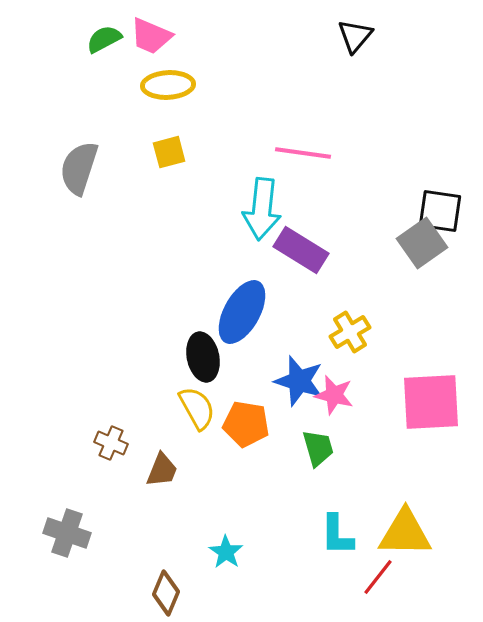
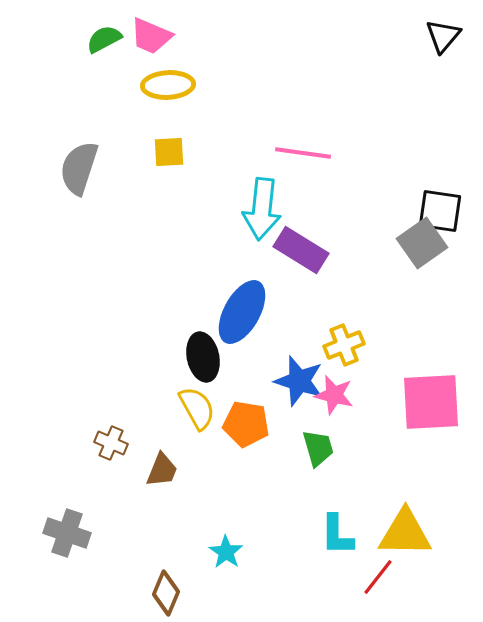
black triangle: moved 88 px right
yellow square: rotated 12 degrees clockwise
yellow cross: moved 6 px left, 13 px down; rotated 9 degrees clockwise
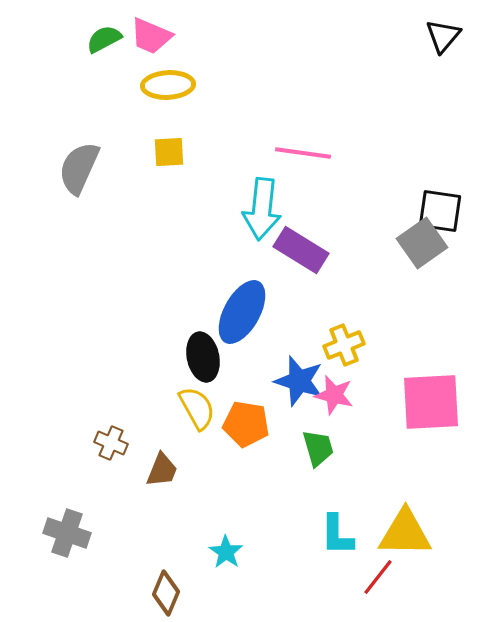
gray semicircle: rotated 6 degrees clockwise
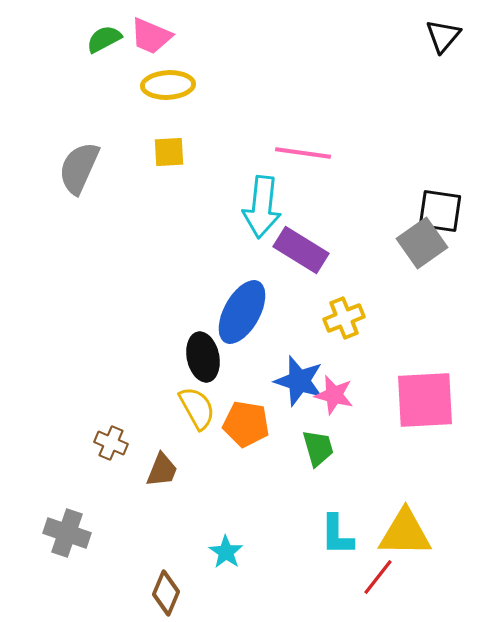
cyan arrow: moved 2 px up
yellow cross: moved 27 px up
pink square: moved 6 px left, 2 px up
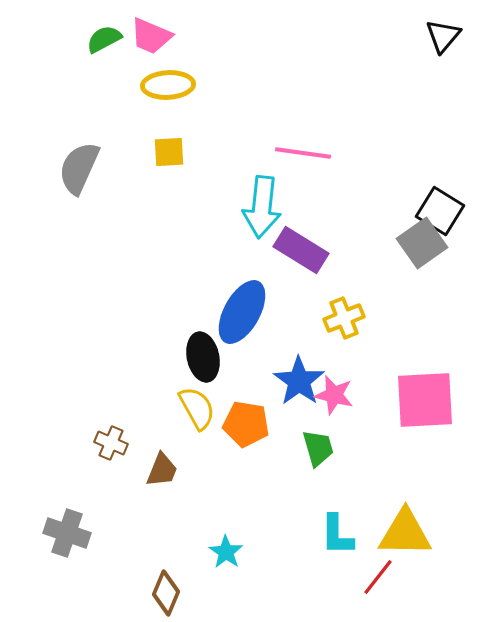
black square: rotated 24 degrees clockwise
blue star: rotated 18 degrees clockwise
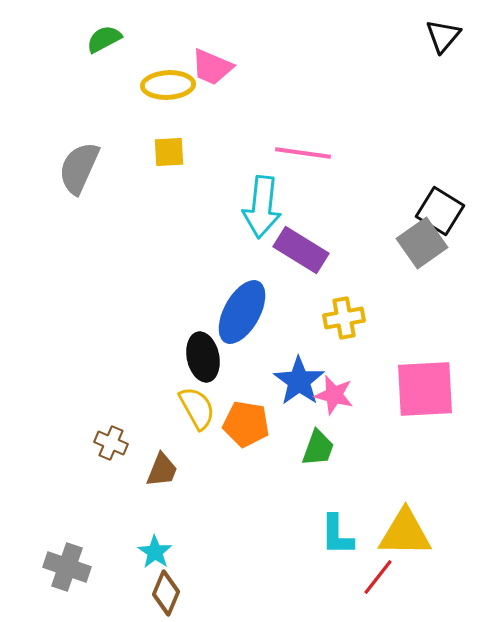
pink trapezoid: moved 61 px right, 31 px down
yellow cross: rotated 12 degrees clockwise
pink square: moved 11 px up
green trapezoid: rotated 36 degrees clockwise
gray cross: moved 34 px down
cyan star: moved 71 px left
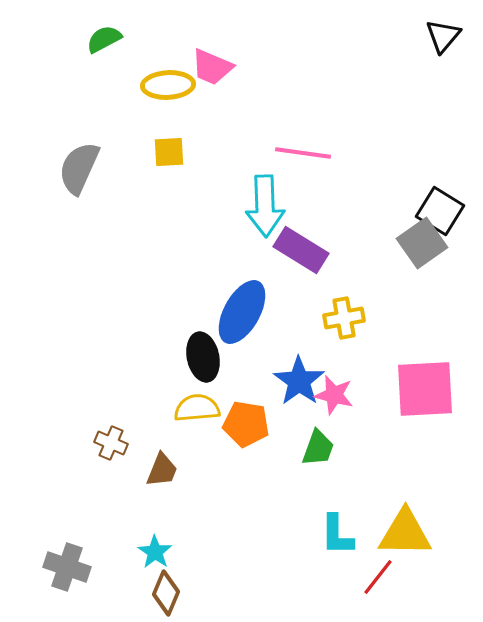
cyan arrow: moved 3 px right, 1 px up; rotated 8 degrees counterclockwise
yellow semicircle: rotated 66 degrees counterclockwise
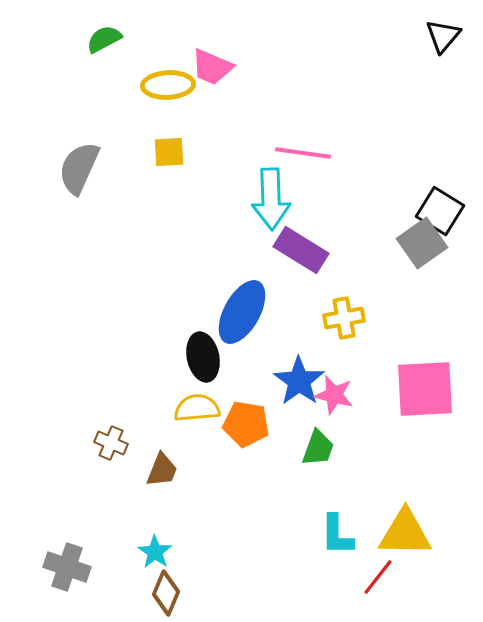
cyan arrow: moved 6 px right, 7 px up
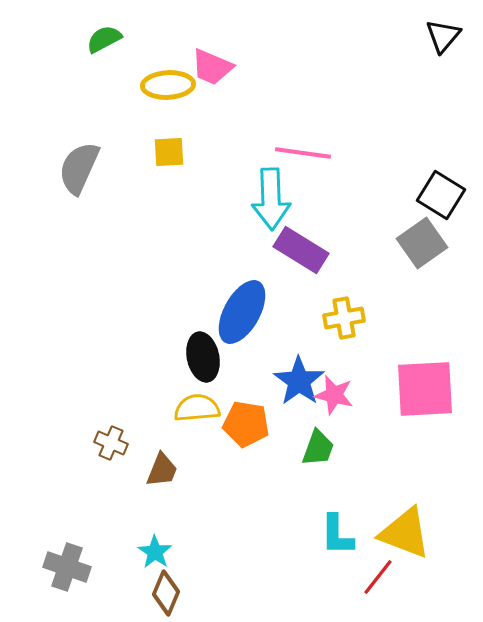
black square: moved 1 px right, 16 px up
yellow triangle: rotated 20 degrees clockwise
